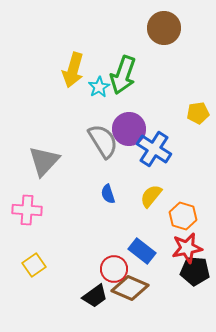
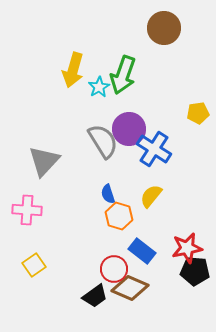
orange hexagon: moved 64 px left
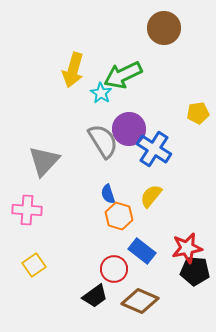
green arrow: rotated 45 degrees clockwise
cyan star: moved 2 px right, 6 px down; rotated 10 degrees counterclockwise
brown diamond: moved 10 px right, 13 px down
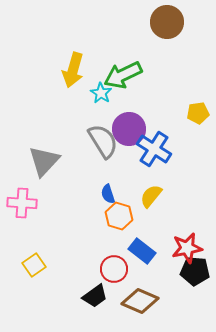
brown circle: moved 3 px right, 6 px up
pink cross: moved 5 px left, 7 px up
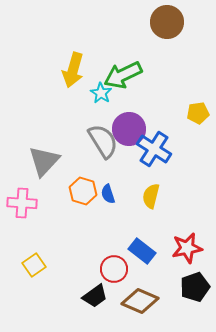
yellow semicircle: rotated 25 degrees counterclockwise
orange hexagon: moved 36 px left, 25 px up
black pentagon: moved 16 px down; rotated 24 degrees counterclockwise
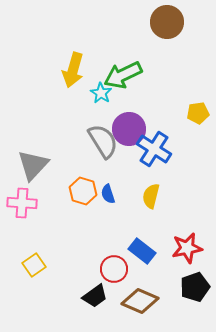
gray triangle: moved 11 px left, 4 px down
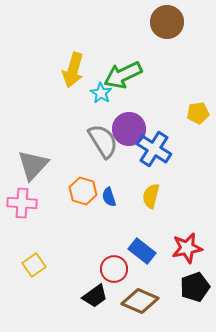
blue semicircle: moved 1 px right, 3 px down
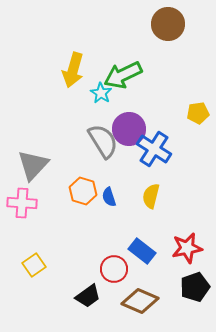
brown circle: moved 1 px right, 2 px down
black trapezoid: moved 7 px left
